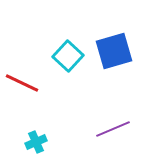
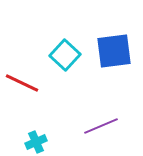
blue square: rotated 9 degrees clockwise
cyan square: moved 3 px left, 1 px up
purple line: moved 12 px left, 3 px up
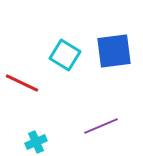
cyan square: rotated 12 degrees counterclockwise
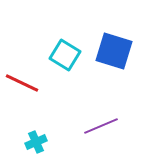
blue square: rotated 24 degrees clockwise
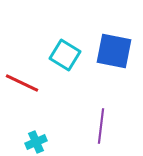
blue square: rotated 6 degrees counterclockwise
purple line: rotated 60 degrees counterclockwise
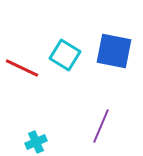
red line: moved 15 px up
purple line: rotated 16 degrees clockwise
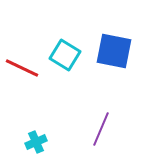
purple line: moved 3 px down
